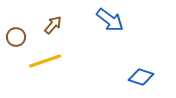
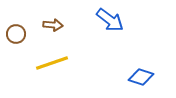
brown arrow: rotated 54 degrees clockwise
brown circle: moved 3 px up
yellow line: moved 7 px right, 2 px down
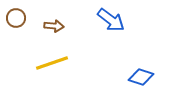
blue arrow: moved 1 px right
brown arrow: moved 1 px right, 1 px down
brown circle: moved 16 px up
